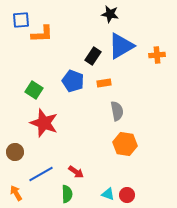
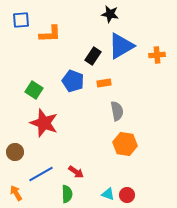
orange L-shape: moved 8 px right
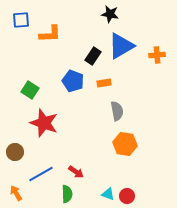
green square: moved 4 px left
red circle: moved 1 px down
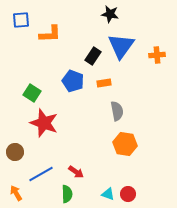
blue triangle: rotated 24 degrees counterclockwise
green square: moved 2 px right, 3 px down
red circle: moved 1 px right, 2 px up
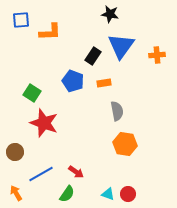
orange L-shape: moved 2 px up
green semicircle: rotated 36 degrees clockwise
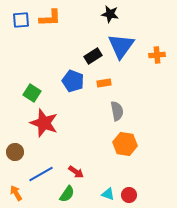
orange L-shape: moved 14 px up
black rectangle: rotated 24 degrees clockwise
red circle: moved 1 px right, 1 px down
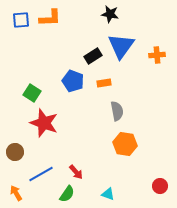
red arrow: rotated 14 degrees clockwise
red circle: moved 31 px right, 9 px up
